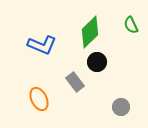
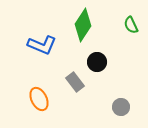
green diamond: moved 7 px left, 7 px up; rotated 12 degrees counterclockwise
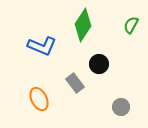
green semicircle: rotated 54 degrees clockwise
blue L-shape: moved 1 px down
black circle: moved 2 px right, 2 px down
gray rectangle: moved 1 px down
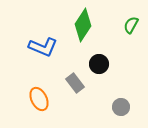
blue L-shape: moved 1 px right, 1 px down
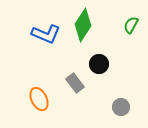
blue L-shape: moved 3 px right, 13 px up
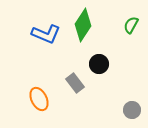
gray circle: moved 11 px right, 3 px down
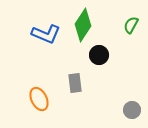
black circle: moved 9 px up
gray rectangle: rotated 30 degrees clockwise
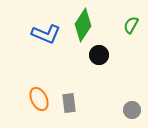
gray rectangle: moved 6 px left, 20 px down
